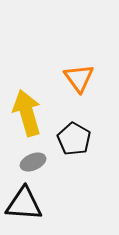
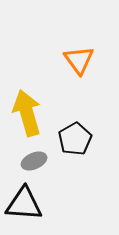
orange triangle: moved 18 px up
black pentagon: moved 1 px right; rotated 12 degrees clockwise
gray ellipse: moved 1 px right, 1 px up
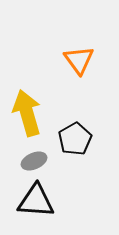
black triangle: moved 12 px right, 3 px up
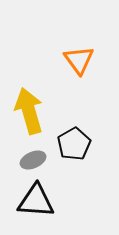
yellow arrow: moved 2 px right, 2 px up
black pentagon: moved 1 px left, 5 px down
gray ellipse: moved 1 px left, 1 px up
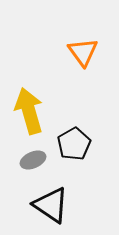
orange triangle: moved 4 px right, 8 px up
black triangle: moved 15 px right, 4 px down; rotated 30 degrees clockwise
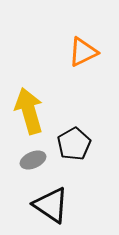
orange triangle: rotated 40 degrees clockwise
